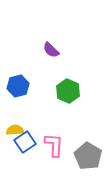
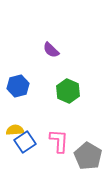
pink L-shape: moved 5 px right, 4 px up
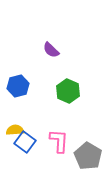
blue square: rotated 20 degrees counterclockwise
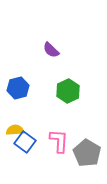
blue hexagon: moved 2 px down
green hexagon: rotated 10 degrees clockwise
gray pentagon: moved 1 px left, 3 px up
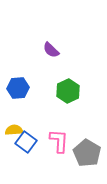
blue hexagon: rotated 10 degrees clockwise
yellow semicircle: moved 1 px left
blue square: moved 1 px right
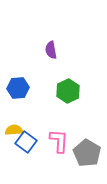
purple semicircle: rotated 36 degrees clockwise
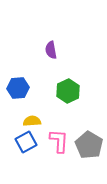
yellow semicircle: moved 18 px right, 9 px up
blue square: rotated 25 degrees clockwise
gray pentagon: moved 2 px right, 8 px up
